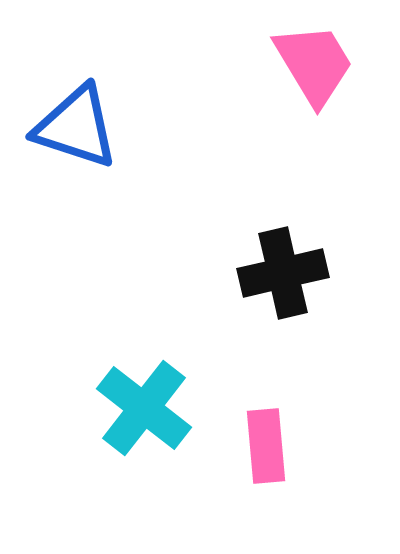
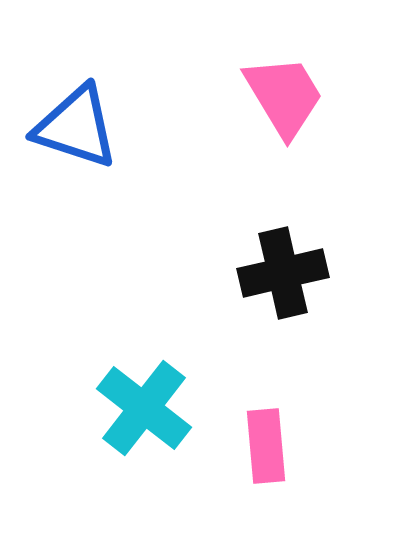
pink trapezoid: moved 30 px left, 32 px down
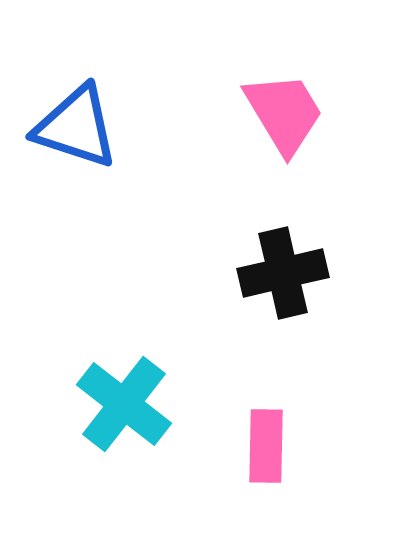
pink trapezoid: moved 17 px down
cyan cross: moved 20 px left, 4 px up
pink rectangle: rotated 6 degrees clockwise
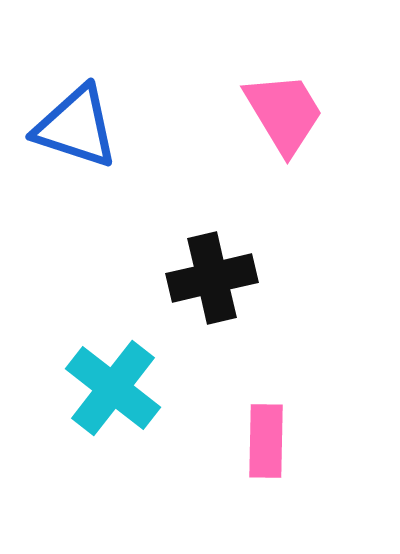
black cross: moved 71 px left, 5 px down
cyan cross: moved 11 px left, 16 px up
pink rectangle: moved 5 px up
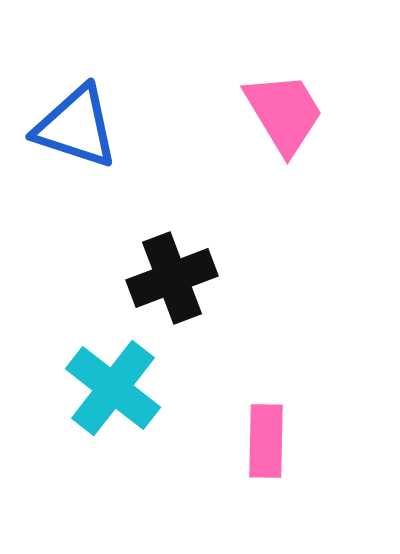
black cross: moved 40 px left; rotated 8 degrees counterclockwise
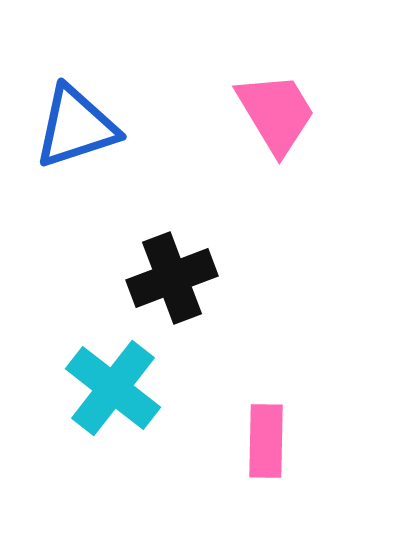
pink trapezoid: moved 8 px left
blue triangle: rotated 36 degrees counterclockwise
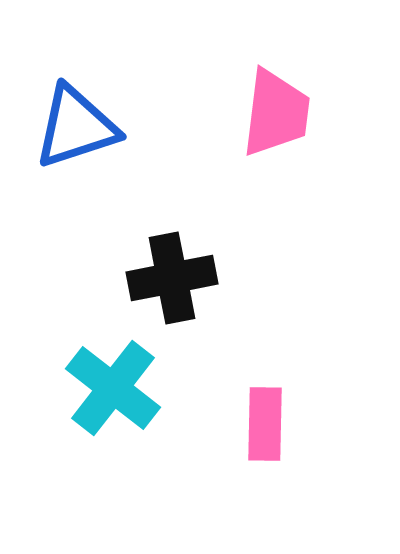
pink trapezoid: rotated 38 degrees clockwise
black cross: rotated 10 degrees clockwise
pink rectangle: moved 1 px left, 17 px up
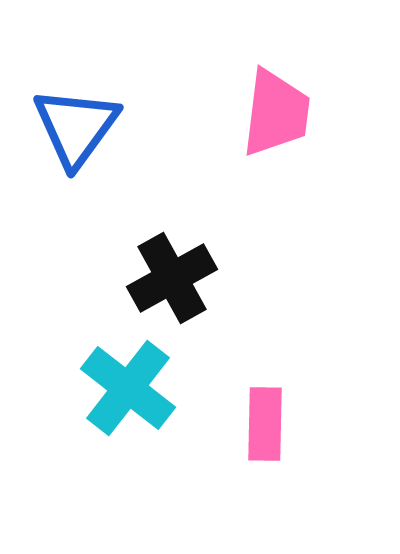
blue triangle: rotated 36 degrees counterclockwise
black cross: rotated 18 degrees counterclockwise
cyan cross: moved 15 px right
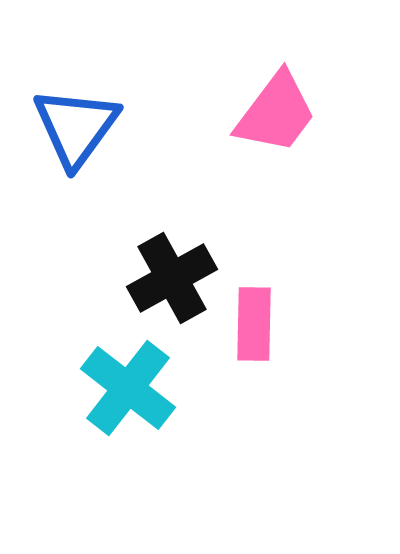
pink trapezoid: rotated 30 degrees clockwise
pink rectangle: moved 11 px left, 100 px up
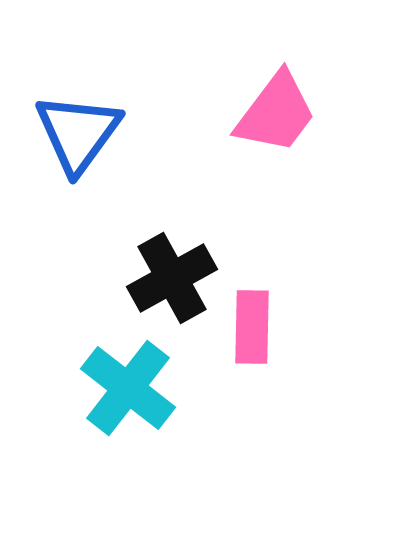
blue triangle: moved 2 px right, 6 px down
pink rectangle: moved 2 px left, 3 px down
